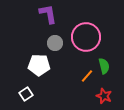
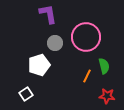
white pentagon: rotated 20 degrees counterclockwise
orange line: rotated 16 degrees counterclockwise
red star: moved 3 px right; rotated 14 degrees counterclockwise
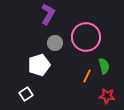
purple L-shape: rotated 40 degrees clockwise
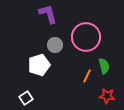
purple L-shape: rotated 45 degrees counterclockwise
gray circle: moved 2 px down
white square: moved 4 px down
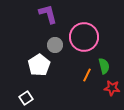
pink circle: moved 2 px left
white pentagon: rotated 15 degrees counterclockwise
orange line: moved 1 px up
red star: moved 5 px right, 8 px up
